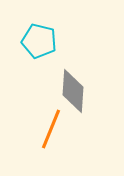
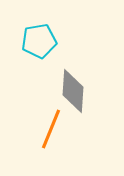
cyan pentagon: rotated 24 degrees counterclockwise
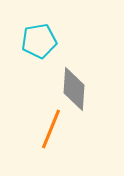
gray diamond: moved 1 px right, 2 px up
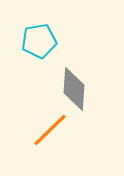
orange line: moved 1 px left, 1 px down; rotated 24 degrees clockwise
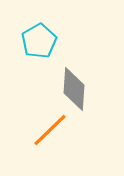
cyan pentagon: rotated 20 degrees counterclockwise
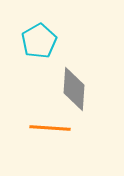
orange line: moved 2 px up; rotated 48 degrees clockwise
